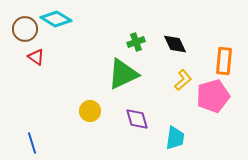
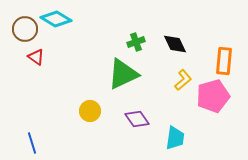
purple diamond: rotated 20 degrees counterclockwise
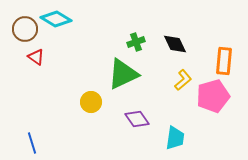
yellow circle: moved 1 px right, 9 px up
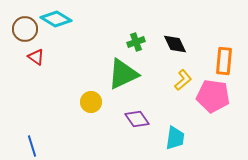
pink pentagon: rotated 24 degrees clockwise
blue line: moved 3 px down
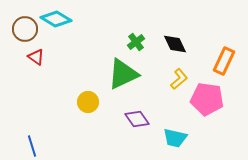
green cross: rotated 18 degrees counterclockwise
orange rectangle: rotated 20 degrees clockwise
yellow L-shape: moved 4 px left, 1 px up
pink pentagon: moved 6 px left, 3 px down
yellow circle: moved 3 px left
cyan trapezoid: rotated 95 degrees clockwise
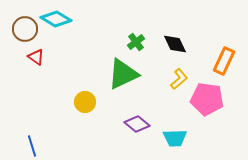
yellow circle: moved 3 px left
purple diamond: moved 5 px down; rotated 15 degrees counterclockwise
cyan trapezoid: rotated 15 degrees counterclockwise
